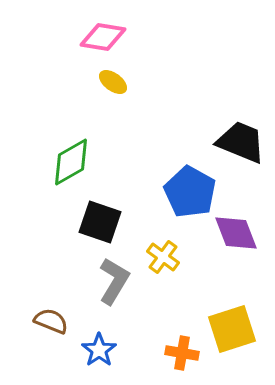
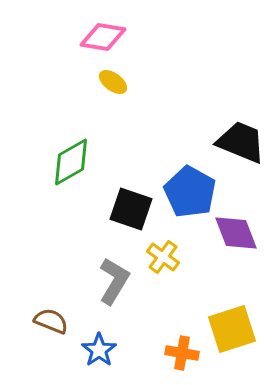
black square: moved 31 px right, 13 px up
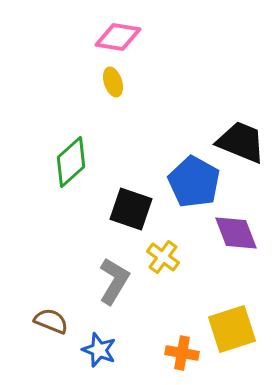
pink diamond: moved 15 px right
yellow ellipse: rotated 36 degrees clockwise
green diamond: rotated 12 degrees counterclockwise
blue pentagon: moved 4 px right, 10 px up
blue star: rotated 16 degrees counterclockwise
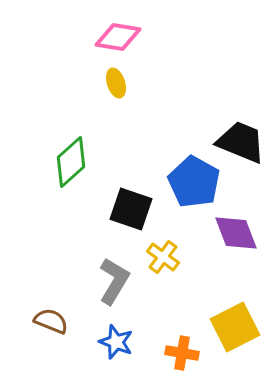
yellow ellipse: moved 3 px right, 1 px down
yellow square: moved 3 px right, 2 px up; rotated 9 degrees counterclockwise
blue star: moved 17 px right, 8 px up
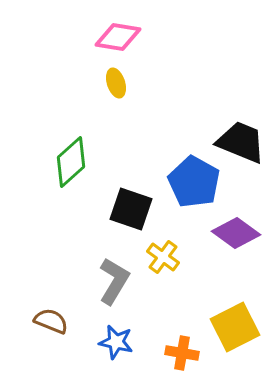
purple diamond: rotated 33 degrees counterclockwise
blue star: rotated 8 degrees counterclockwise
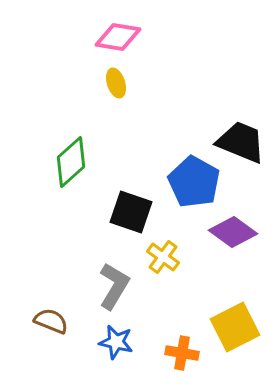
black square: moved 3 px down
purple diamond: moved 3 px left, 1 px up
gray L-shape: moved 5 px down
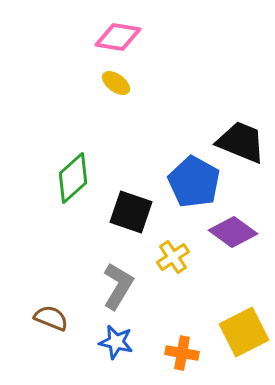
yellow ellipse: rotated 36 degrees counterclockwise
green diamond: moved 2 px right, 16 px down
yellow cross: moved 10 px right; rotated 20 degrees clockwise
gray L-shape: moved 4 px right
brown semicircle: moved 3 px up
yellow square: moved 9 px right, 5 px down
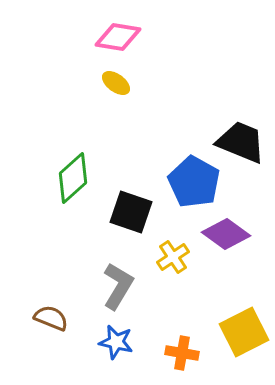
purple diamond: moved 7 px left, 2 px down
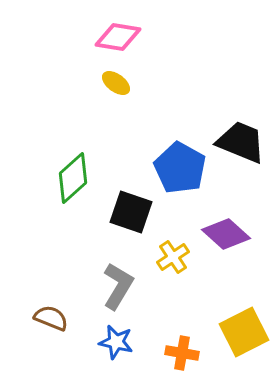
blue pentagon: moved 14 px left, 14 px up
purple diamond: rotated 6 degrees clockwise
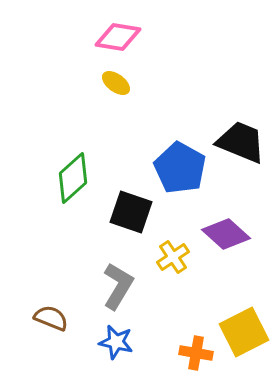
orange cross: moved 14 px right
